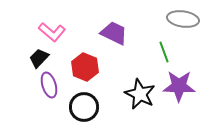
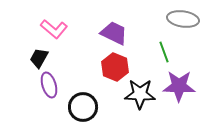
pink L-shape: moved 2 px right, 3 px up
black trapezoid: rotated 15 degrees counterclockwise
red hexagon: moved 30 px right
black star: rotated 24 degrees counterclockwise
black circle: moved 1 px left
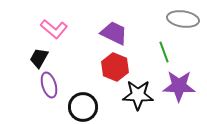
black star: moved 2 px left, 1 px down
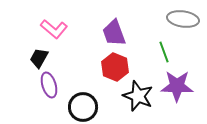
purple trapezoid: rotated 136 degrees counterclockwise
purple star: moved 2 px left
black star: moved 1 px down; rotated 20 degrees clockwise
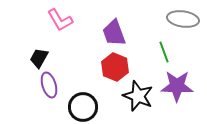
pink L-shape: moved 6 px right, 9 px up; rotated 20 degrees clockwise
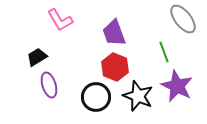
gray ellipse: rotated 44 degrees clockwise
black trapezoid: moved 2 px left, 1 px up; rotated 30 degrees clockwise
purple star: rotated 24 degrees clockwise
black circle: moved 13 px right, 10 px up
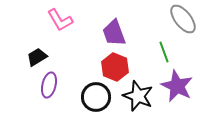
purple ellipse: rotated 30 degrees clockwise
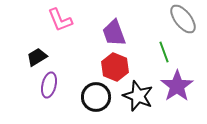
pink L-shape: rotated 8 degrees clockwise
purple star: rotated 12 degrees clockwise
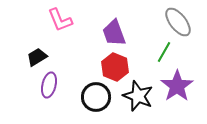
gray ellipse: moved 5 px left, 3 px down
green line: rotated 50 degrees clockwise
